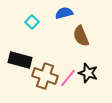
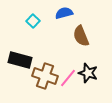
cyan square: moved 1 px right, 1 px up
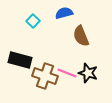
pink line: moved 1 px left, 5 px up; rotated 72 degrees clockwise
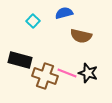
brown semicircle: rotated 55 degrees counterclockwise
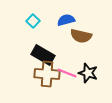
blue semicircle: moved 2 px right, 7 px down
black rectangle: moved 23 px right, 5 px up; rotated 15 degrees clockwise
brown cross: moved 2 px right, 2 px up; rotated 15 degrees counterclockwise
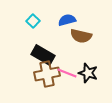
blue semicircle: moved 1 px right
brown cross: rotated 15 degrees counterclockwise
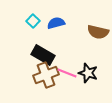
blue semicircle: moved 11 px left, 3 px down
brown semicircle: moved 17 px right, 4 px up
brown cross: moved 1 px left, 1 px down; rotated 10 degrees counterclockwise
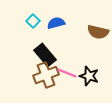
black rectangle: moved 2 px right; rotated 20 degrees clockwise
black star: moved 1 px right, 3 px down
